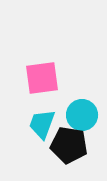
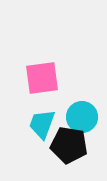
cyan circle: moved 2 px down
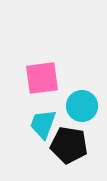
cyan circle: moved 11 px up
cyan trapezoid: moved 1 px right
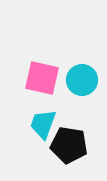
pink square: rotated 21 degrees clockwise
cyan circle: moved 26 px up
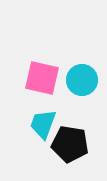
black pentagon: moved 1 px right, 1 px up
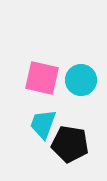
cyan circle: moved 1 px left
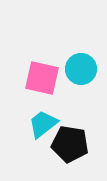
cyan circle: moved 11 px up
cyan trapezoid: rotated 32 degrees clockwise
